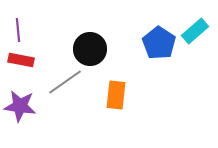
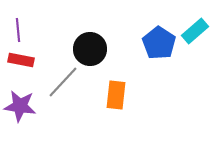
gray line: moved 2 px left; rotated 12 degrees counterclockwise
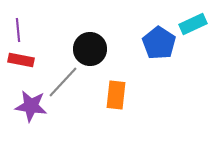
cyan rectangle: moved 2 px left, 7 px up; rotated 16 degrees clockwise
purple star: moved 11 px right
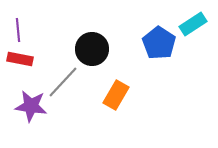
cyan rectangle: rotated 8 degrees counterclockwise
black circle: moved 2 px right
red rectangle: moved 1 px left, 1 px up
orange rectangle: rotated 24 degrees clockwise
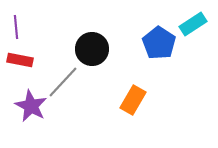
purple line: moved 2 px left, 3 px up
red rectangle: moved 1 px down
orange rectangle: moved 17 px right, 5 px down
purple star: rotated 20 degrees clockwise
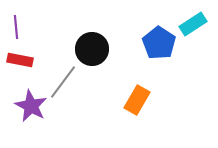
gray line: rotated 6 degrees counterclockwise
orange rectangle: moved 4 px right
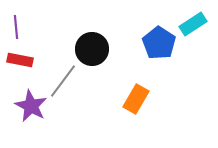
gray line: moved 1 px up
orange rectangle: moved 1 px left, 1 px up
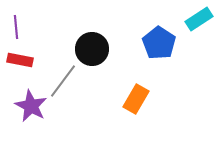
cyan rectangle: moved 6 px right, 5 px up
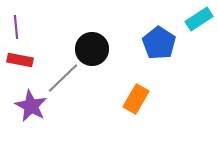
gray line: moved 3 px up; rotated 9 degrees clockwise
